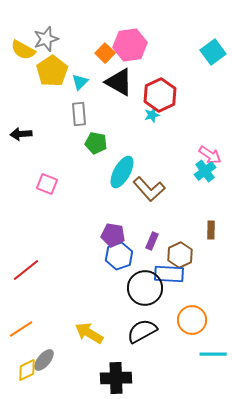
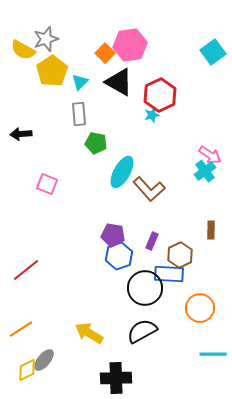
orange circle: moved 8 px right, 12 px up
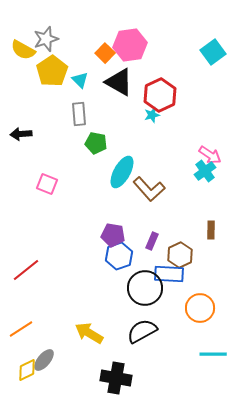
cyan triangle: moved 2 px up; rotated 30 degrees counterclockwise
black cross: rotated 12 degrees clockwise
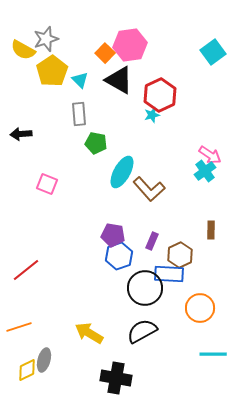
black triangle: moved 2 px up
orange line: moved 2 px left, 2 px up; rotated 15 degrees clockwise
gray ellipse: rotated 25 degrees counterclockwise
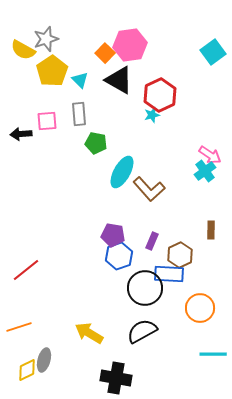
pink square: moved 63 px up; rotated 25 degrees counterclockwise
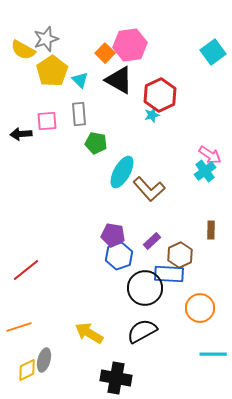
purple rectangle: rotated 24 degrees clockwise
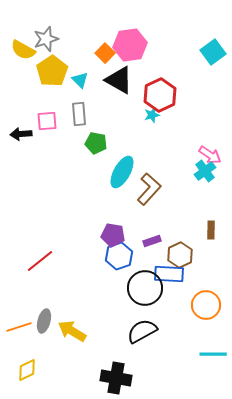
brown L-shape: rotated 96 degrees counterclockwise
purple rectangle: rotated 24 degrees clockwise
red line: moved 14 px right, 9 px up
orange circle: moved 6 px right, 3 px up
yellow arrow: moved 17 px left, 2 px up
gray ellipse: moved 39 px up
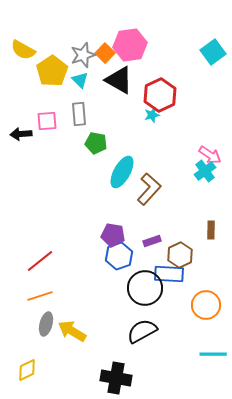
gray star: moved 37 px right, 16 px down
gray ellipse: moved 2 px right, 3 px down
orange line: moved 21 px right, 31 px up
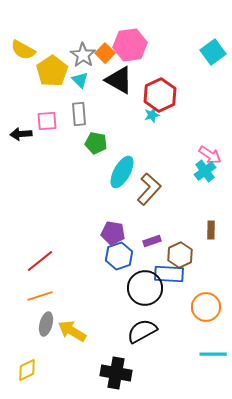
gray star: rotated 20 degrees counterclockwise
purple pentagon: moved 2 px up
orange circle: moved 2 px down
black cross: moved 5 px up
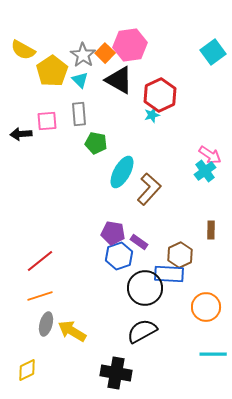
purple rectangle: moved 13 px left, 1 px down; rotated 54 degrees clockwise
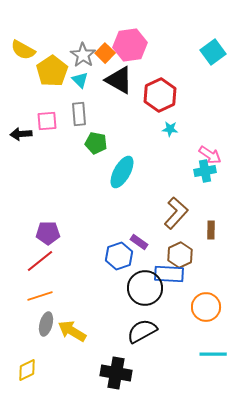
cyan star: moved 18 px right, 14 px down; rotated 21 degrees clockwise
cyan cross: rotated 25 degrees clockwise
brown L-shape: moved 27 px right, 24 px down
purple pentagon: moved 65 px left; rotated 10 degrees counterclockwise
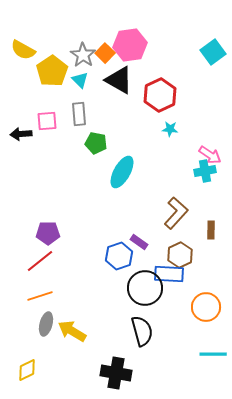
black semicircle: rotated 104 degrees clockwise
